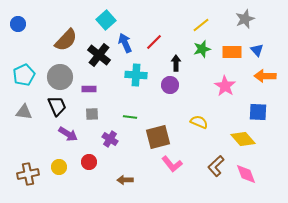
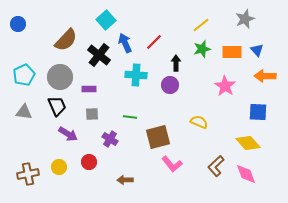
yellow diamond: moved 5 px right, 4 px down
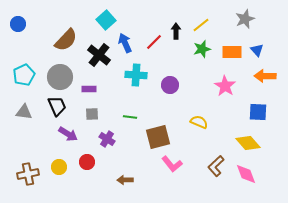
black arrow: moved 32 px up
purple cross: moved 3 px left
red circle: moved 2 px left
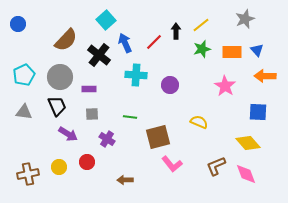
brown L-shape: rotated 20 degrees clockwise
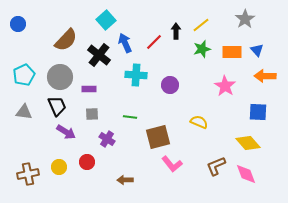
gray star: rotated 12 degrees counterclockwise
purple arrow: moved 2 px left, 2 px up
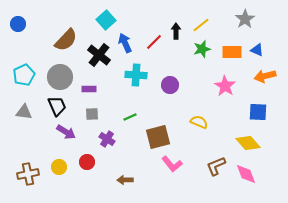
blue triangle: rotated 24 degrees counterclockwise
orange arrow: rotated 15 degrees counterclockwise
green line: rotated 32 degrees counterclockwise
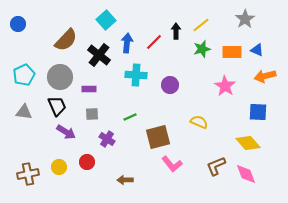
blue arrow: moved 2 px right; rotated 30 degrees clockwise
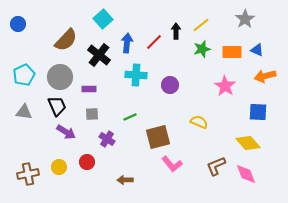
cyan square: moved 3 px left, 1 px up
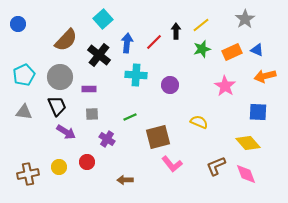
orange rectangle: rotated 24 degrees counterclockwise
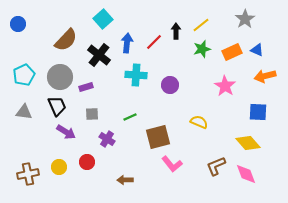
purple rectangle: moved 3 px left, 2 px up; rotated 16 degrees counterclockwise
